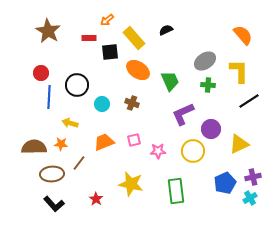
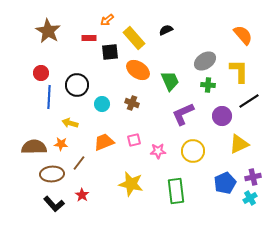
purple circle: moved 11 px right, 13 px up
red star: moved 14 px left, 4 px up
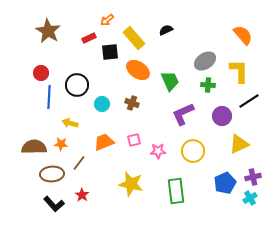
red rectangle: rotated 24 degrees counterclockwise
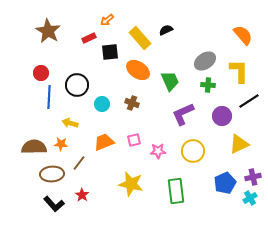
yellow rectangle: moved 6 px right
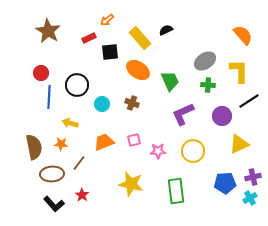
brown semicircle: rotated 80 degrees clockwise
blue pentagon: rotated 20 degrees clockwise
